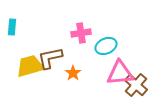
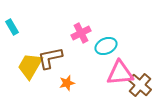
cyan rectangle: rotated 35 degrees counterclockwise
pink cross: rotated 18 degrees counterclockwise
yellow trapezoid: rotated 44 degrees counterclockwise
orange star: moved 6 px left, 10 px down; rotated 21 degrees clockwise
brown cross: moved 4 px right
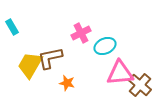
cyan ellipse: moved 1 px left
yellow trapezoid: moved 1 px up
orange star: rotated 28 degrees clockwise
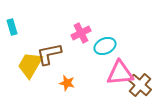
cyan rectangle: rotated 14 degrees clockwise
brown L-shape: moved 1 px left, 4 px up
